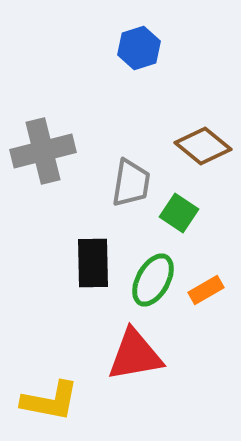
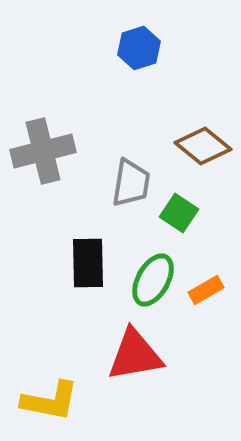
black rectangle: moved 5 px left
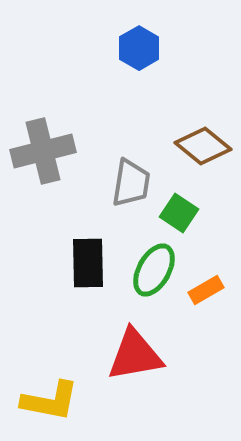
blue hexagon: rotated 12 degrees counterclockwise
green ellipse: moved 1 px right, 10 px up
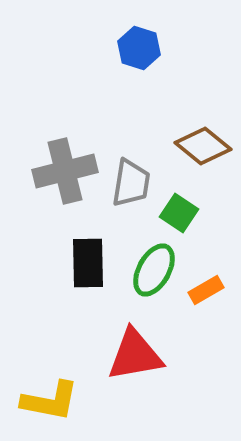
blue hexagon: rotated 12 degrees counterclockwise
gray cross: moved 22 px right, 20 px down
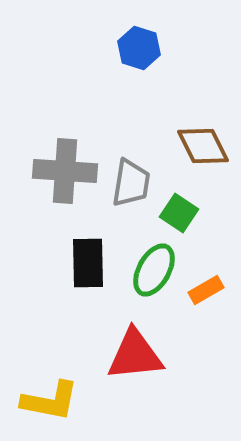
brown diamond: rotated 24 degrees clockwise
gray cross: rotated 18 degrees clockwise
red triangle: rotated 4 degrees clockwise
